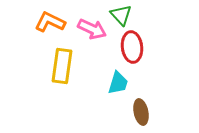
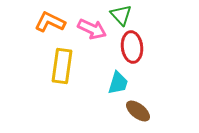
brown ellipse: moved 3 px left, 1 px up; rotated 40 degrees counterclockwise
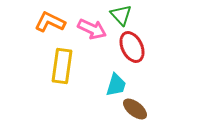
red ellipse: rotated 20 degrees counterclockwise
cyan trapezoid: moved 2 px left, 2 px down
brown ellipse: moved 3 px left, 2 px up
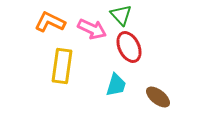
red ellipse: moved 3 px left
brown ellipse: moved 23 px right, 12 px up
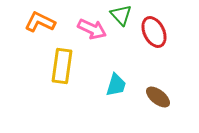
orange L-shape: moved 10 px left
red ellipse: moved 25 px right, 15 px up
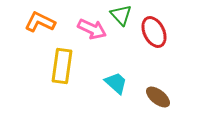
cyan trapezoid: moved 2 px up; rotated 65 degrees counterclockwise
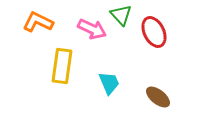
orange L-shape: moved 2 px left
cyan trapezoid: moved 7 px left; rotated 25 degrees clockwise
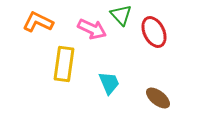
yellow rectangle: moved 2 px right, 2 px up
brown ellipse: moved 1 px down
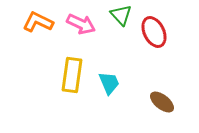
pink arrow: moved 11 px left, 5 px up
yellow rectangle: moved 8 px right, 11 px down
brown ellipse: moved 4 px right, 4 px down
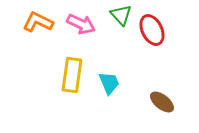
red ellipse: moved 2 px left, 2 px up
